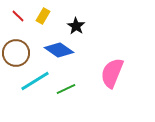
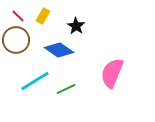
brown circle: moved 13 px up
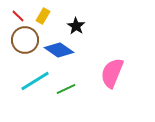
brown circle: moved 9 px right
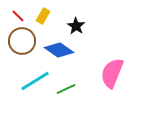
brown circle: moved 3 px left, 1 px down
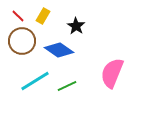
green line: moved 1 px right, 3 px up
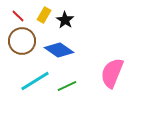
yellow rectangle: moved 1 px right, 1 px up
black star: moved 11 px left, 6 px up
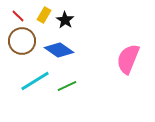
pink semicircle: moved 16 px right, 14 px up
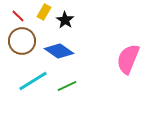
yellow rectangle: moved 3 px up
blue diamond: moved 1 px down
cyan line: moved 2 px left
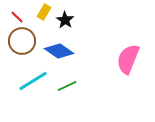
red line: moved 1 px left, 1 px down
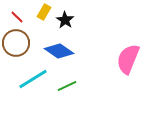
brown circle: moved 6 px left, 2 px down
cyan line: moved 2 px up
